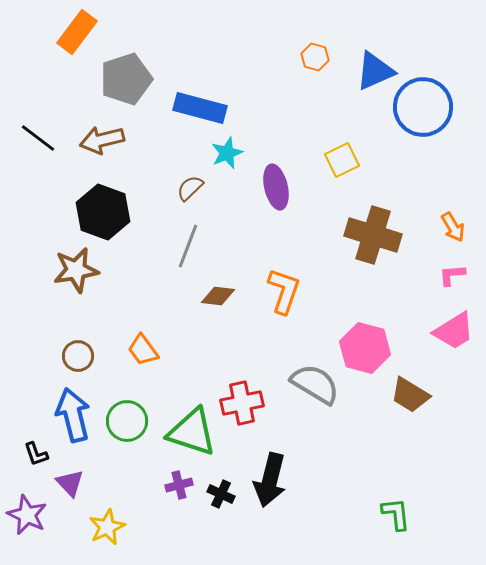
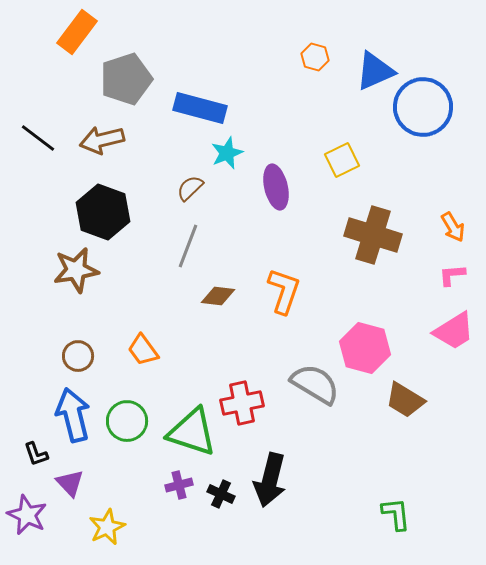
brown trapezoid: moved 5 px left, 5 px down
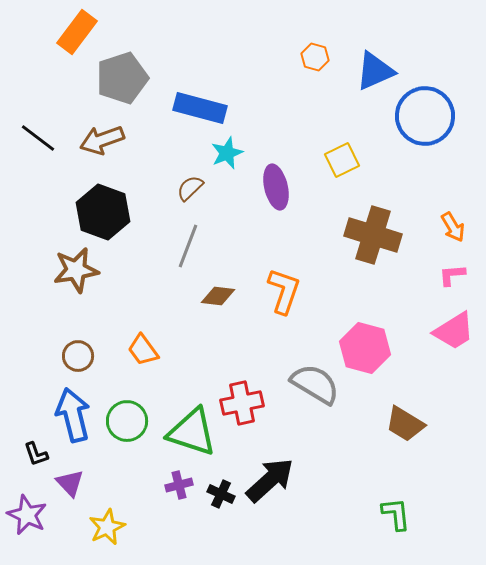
gray pentagon: moved 4 px left, 1 px up
blue circle: moved 2 px right, 9 px down
brown arrow: rotated 6 degrees counterclockwise
brown trapezoid: moved 24 px down
black arrow: rotated 146 degrees counterclockwise
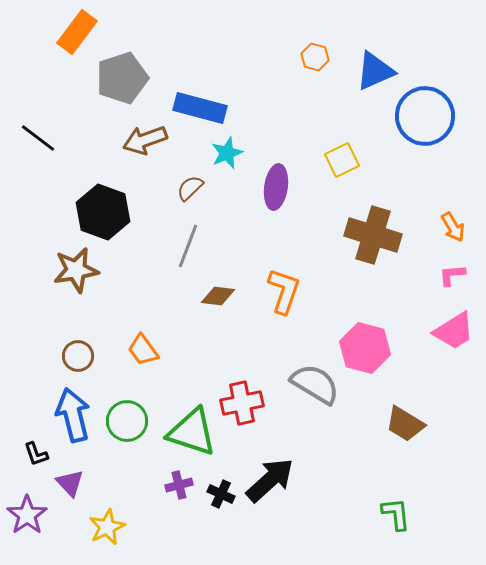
brown arrow: moved 43 px right
purple ellipse: rotated 21 degrees clockwise
purple star: rotated 12 degrees clockwise
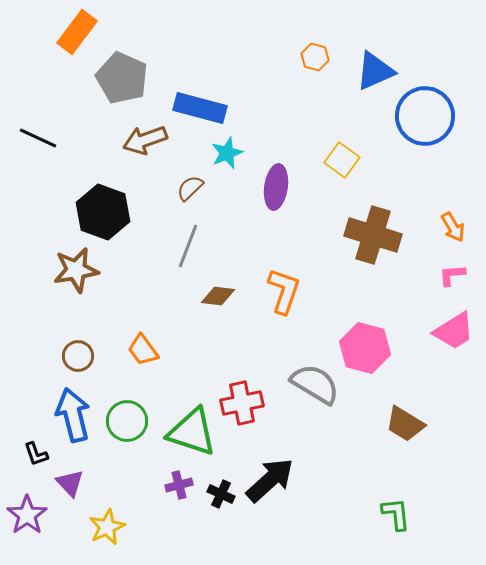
gray pentagon: rotated 30 degrees counterclockwise
black line: rotated 12 degrees counterclockwise
yellow square: rotated 28 degrees counterclockwise
